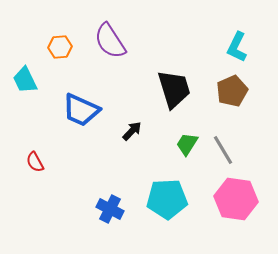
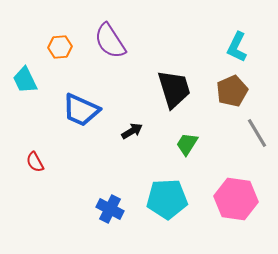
black arrow: rotated 15 degrees clockwise
gray line: moved 34 px right, 17 px up
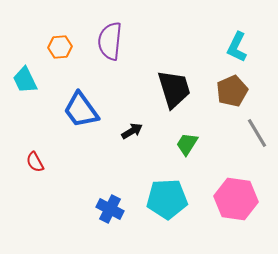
purple semicircle: rotated 39 degrees clockwise
blue trapezoid: rotated 30 degrees clockwise
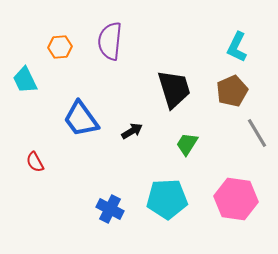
blue trapezoid: moved 9 px down
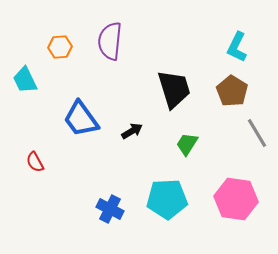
brown pentagon: rotated 16 degrees counterclockwise
